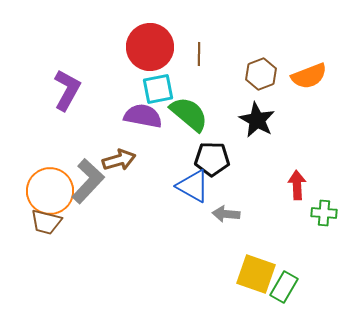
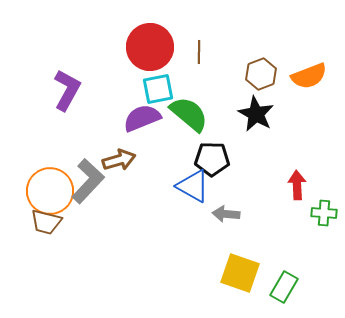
brown line: moved 2 px up
purple semicircle: moved 1 px left, 2 px down; rotated 33 degrees counterclockwise
black star: moved 1 px left, 6 px up
yellow square: moved 16 px left, 1 px up
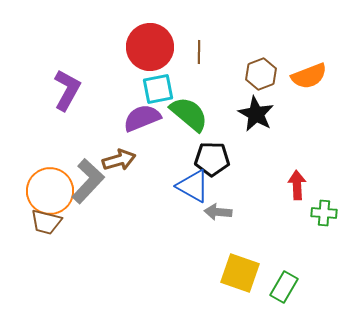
gray arrow: moved 8 px left, 2 px up
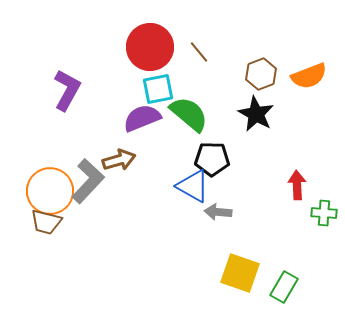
brown line: rotated 40 degrees counterclockwise
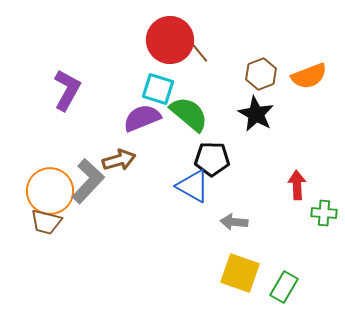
red circle: moved 20 px right, 7 px up
cyan square: rotated 28 degrees clockwise
gray arrow: moved 16 px right, 10 px down
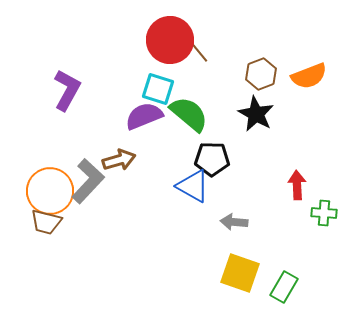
purple semicircle: moved 2 px right, 2 px up
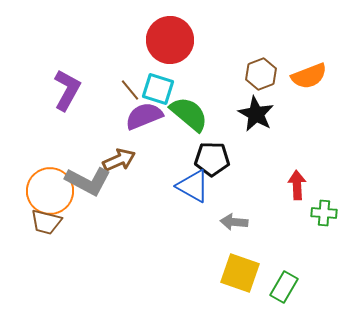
brown line: moved 69 px left, 38 px down
brown arrow: rotated 8 degrees counterclockwise
gray L-shape: rotated 75 degrees clockwise
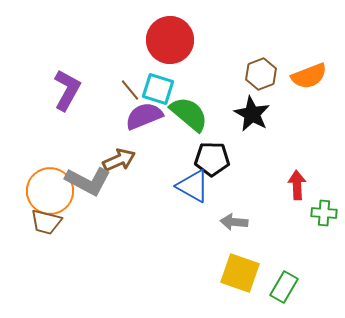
black star: moved 4 px left
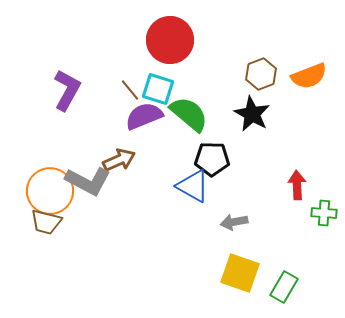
gray arrow: rotated 16 degrees counterclockwise
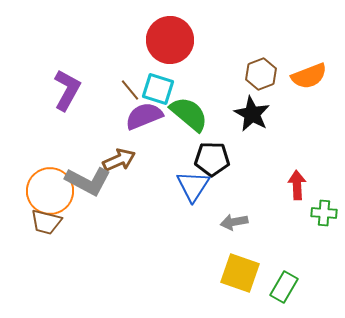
blue triangle: rotated 33 degrees clockwise
